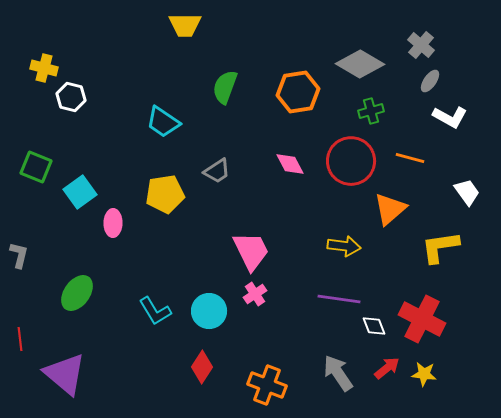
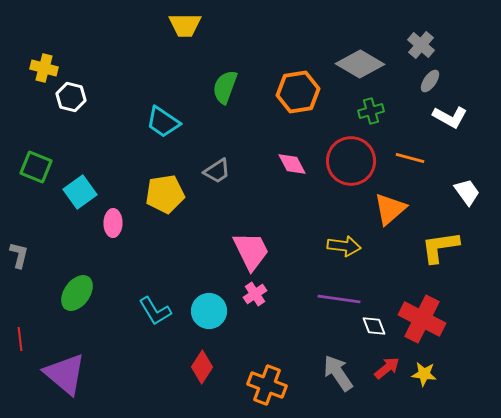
pink diamond: moved 2 px right
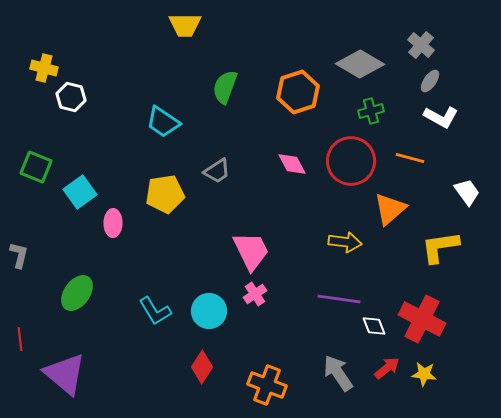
orange hexagon: rotated 9 degrees counterclockwise
white L-shape: moved 9 px left
yellow arrow: moved 1 px right, 4 px up
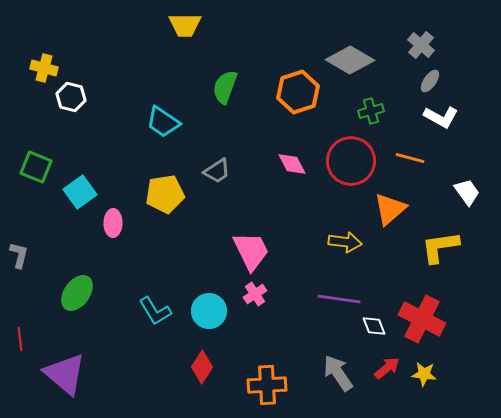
gray diamond: moved 10 px left, 4 px up
orange cross: rotated 24 degrees counterclockwise
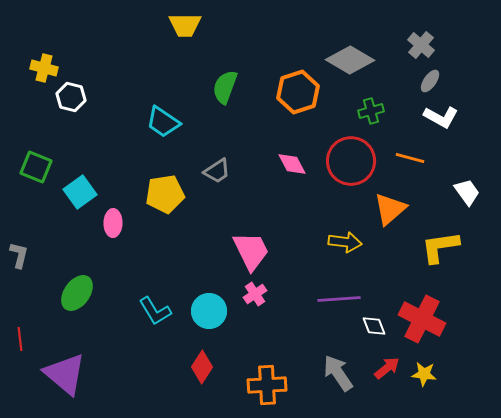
purple line: rotated 12 degrees counterclockwise
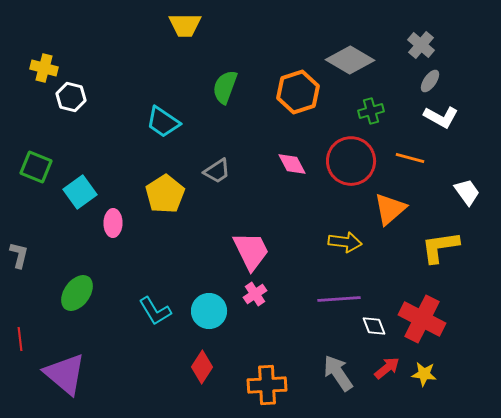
yellow pentagon: rotated 24 degrees counterclockwise
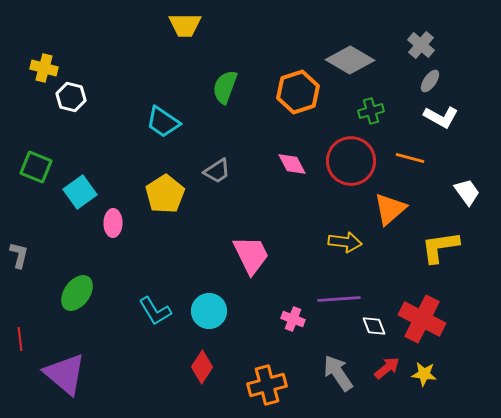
pink trapezoid: moved 4 px down
pink cross: moved 38 px right, 25 px down; rotated 35 degrees counterclockwise
orange cross: rotated 12 degrees counterclockwise
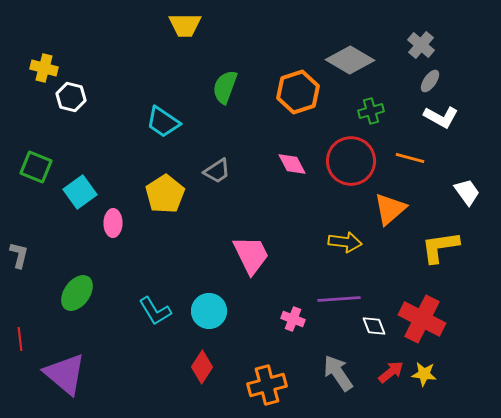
red arrow: moved 4 px right, 4 px down
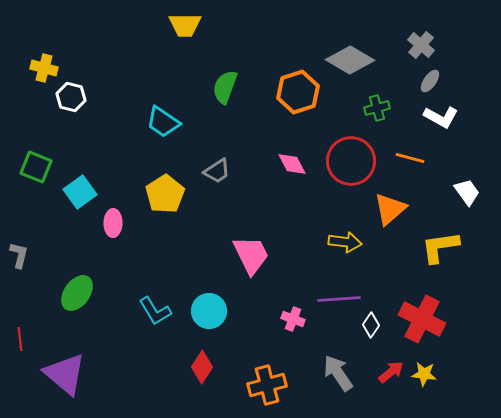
green cross: moved 6 px right, 3 px up
white diamond: moved 3 px left, 1 px up; rotated 55 degrees clockwise
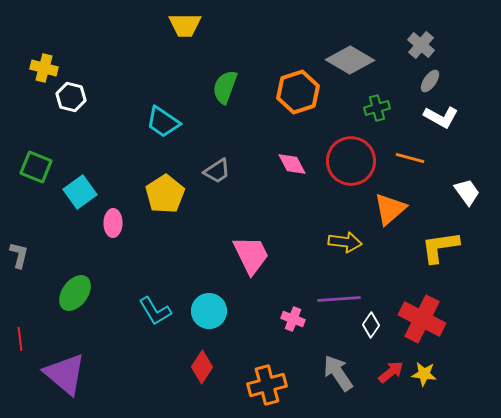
green ellipse: moved 2 px left
